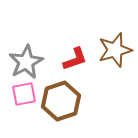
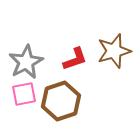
brown star: moved 1 px left, 1 px down
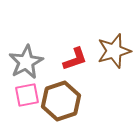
pink square: moved 3 px right, 1 px down
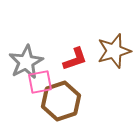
pink square: moved 13 px right, 13 px up
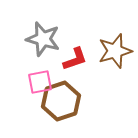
brown star: moved 1 px right
gray star: moved 17 px right, 23 px up; rotated 28 degrees counterclockwise
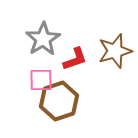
gray star: rotated 24 degrees clockwise
pink square: moved 1 px right, 2 px up; rotated 10 degrees clockwise
brown hexagon: moved 2 px left
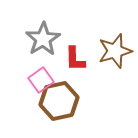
red L-shape: rotated 108 degrees clockwise
pink square: rotated 35 degrees counterclockwise
brown hexagon: rotated 6 degrees clockwise
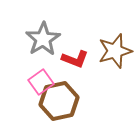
red L-shape: rotated 68 degrees counterclockwise
pink square: moved 2 px down
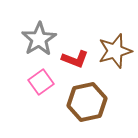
gray star: moved 4 px left
brown hexagon: moved 28 px right, 1 px down
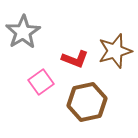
gray star: moved 16 px left, 7 px up
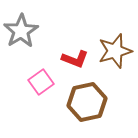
gray star: moved 2 px left, 1 px up
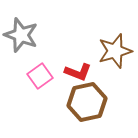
gray star: moved 4 px down; rotated 20 degrees counterclockwise
red L-shape: moved 3 px right, 13 px down
pink square: moved 1 px left, 6 px up
